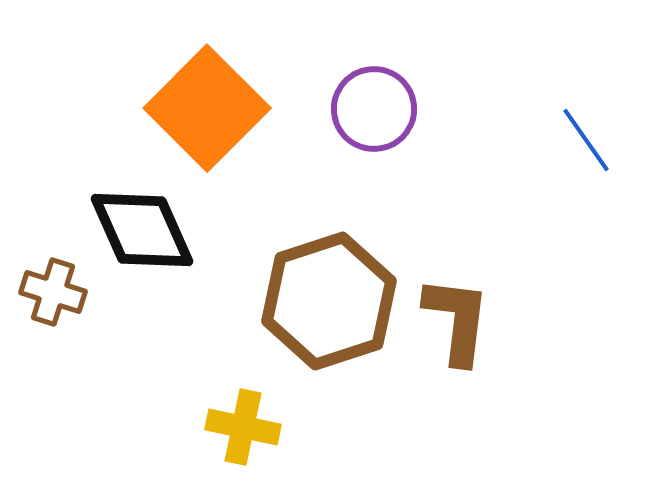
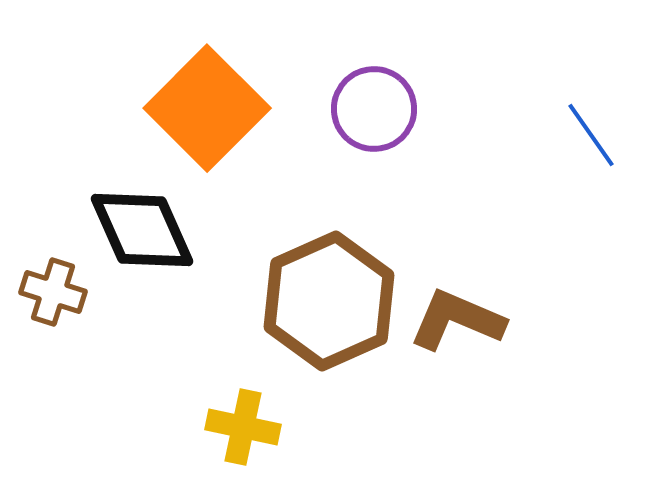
blue line: moved 5 px right, 5 px up
brown hexagon: rotated 6 degrees counterclockwise
brown L-shape: rotated 74 degrees counterclockwise
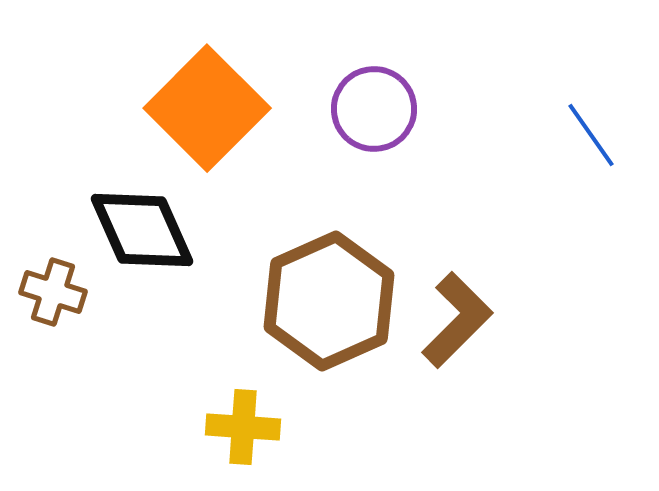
brown L-shape: rotated 112 degrees clockwise
yellow cross: rotated 8 degrees counterclockwise
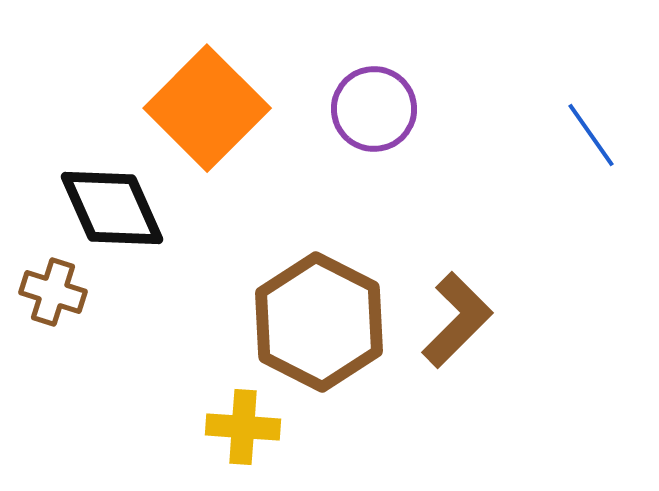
black diamond: moved 30 px left, 22 px up
brown hexagon: moved 10 px left, 21 px down; rotated 9 degrees counterclockwise
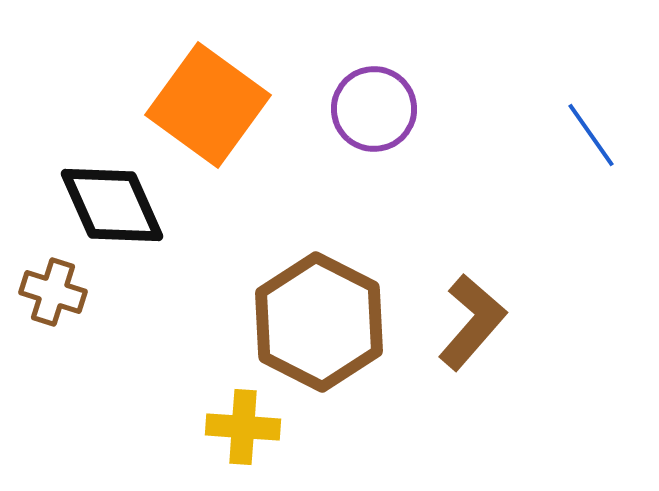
orange square: moved 1 px right, 3 px up; rotated 9 degrees counterclockwise
black diamond: moved 3 px up
brown L-shape: moved 15 px right, 2 px down; rotated 4 degrees counterclockwise
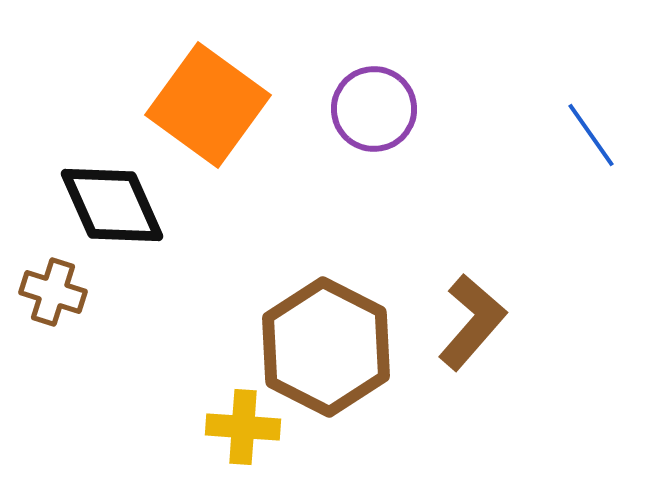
brown hexagon: moved 7 px right, 25 px down
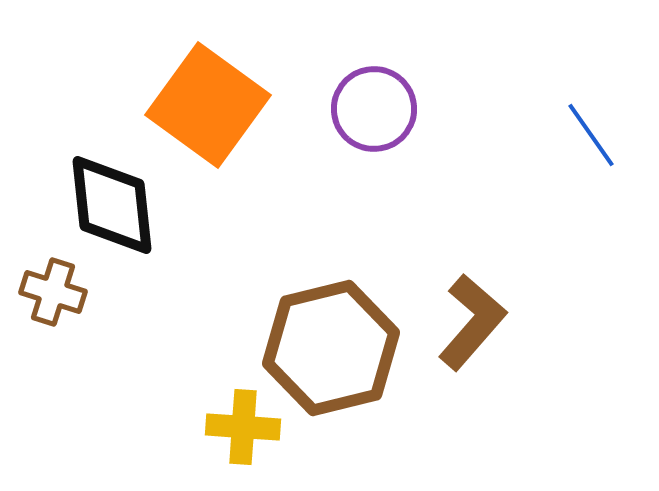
black diamond: rotated 18 degrees clockwise
brown hexagon: moved 5 px right, 1 px down; rotated 19 degrees clockwise
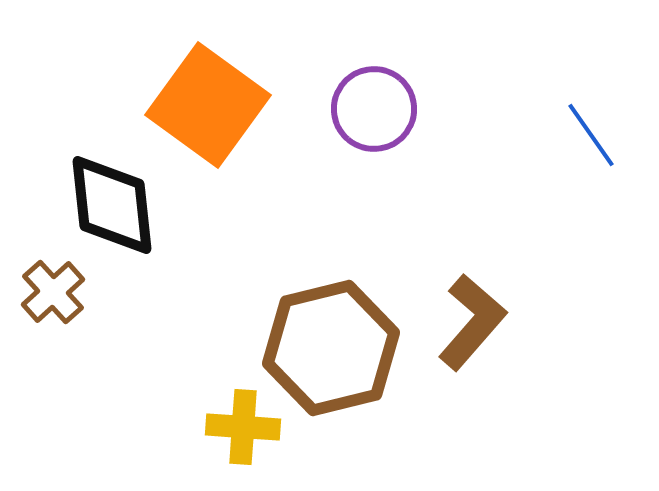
brown cross: rotated 30 degrees clockwise
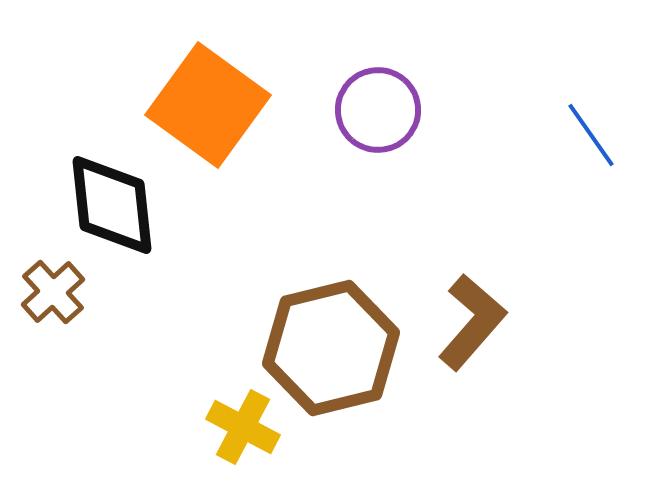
purple circle: moved 4 px right, 1 px down
yellow cross: rotated 24 degrees clockwise
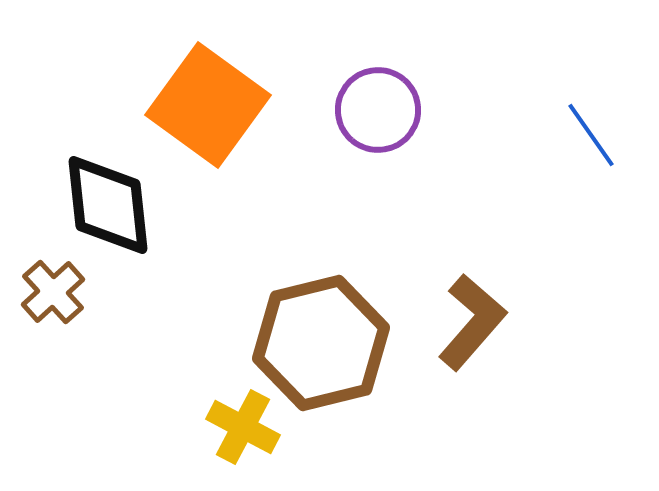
black diamond: moved 4 px left
brown hexagon: moved 10 px left, 5 px up
